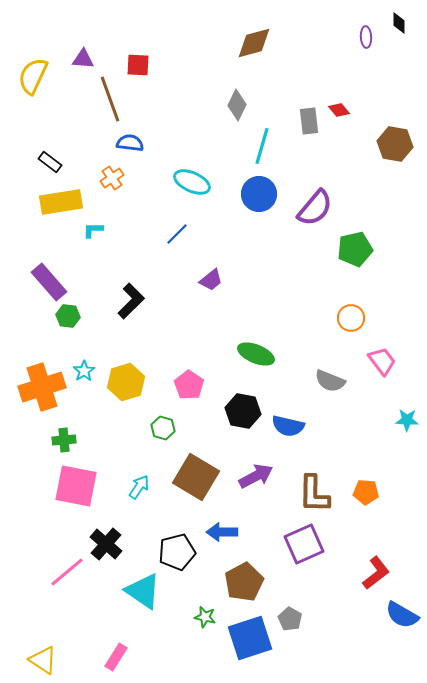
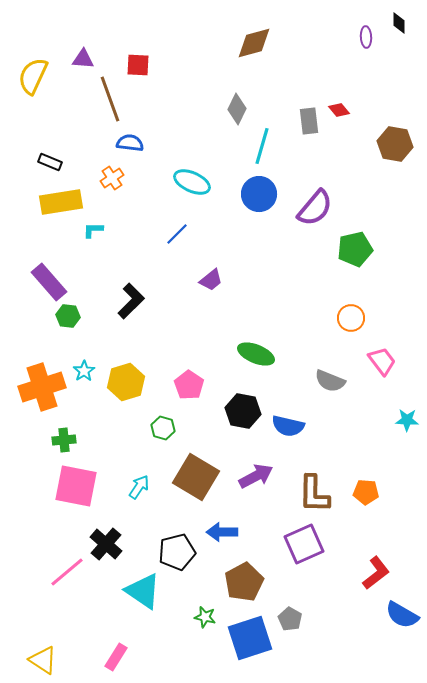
gray diamond at (237, 105): moved 4 px down
black rectangle at (50, 162): rotated 15 degrees counterclockwise
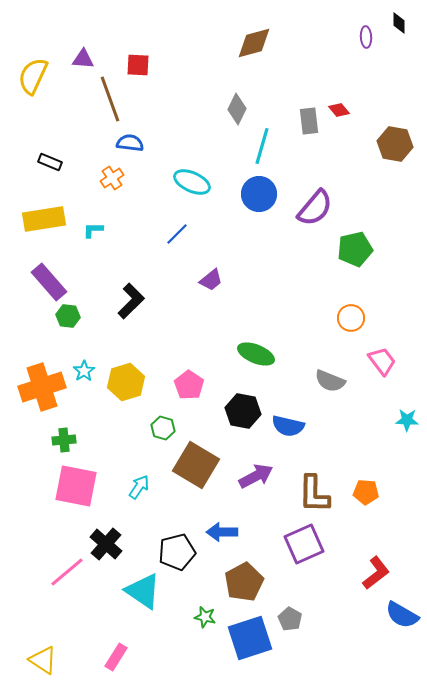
yellow rectangle at (61, 202): moved 17 px left, 17 px down
brown square at (196, 477): moved 12 px up
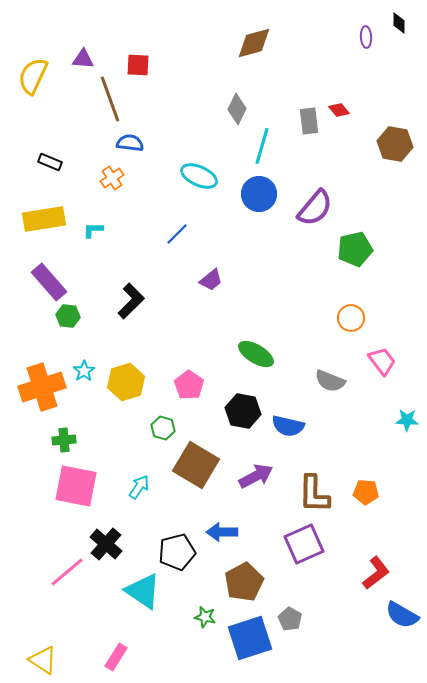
cyan ellipse at (192, 182): moved 7 px right, 6 px up
green ellipse at (256, 354): rotated 9 degrees clockwise
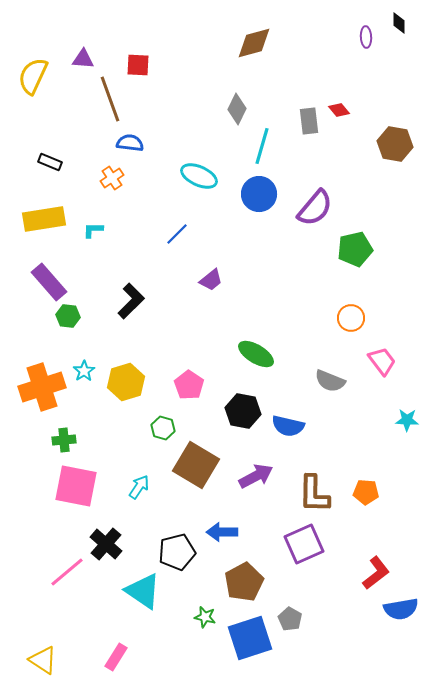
blue semicircle at (402, 615): moved 1 px left, 6 px up; rotated 40 degrees counterclockwise
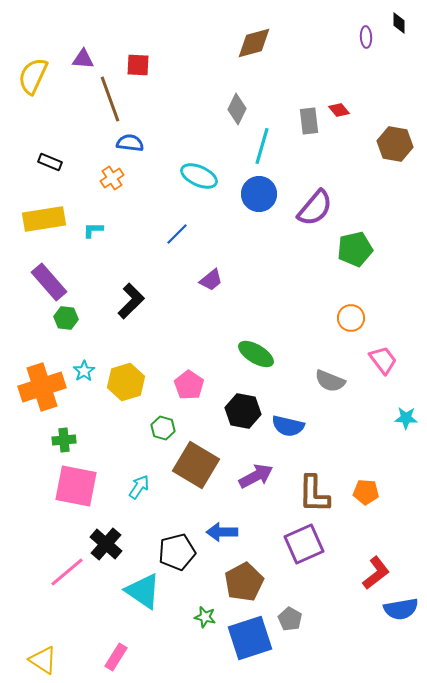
green hexagon at (68, 316): moved 2 px left, 2 px down
pink trapezoid at (382, 361): moved 1 px right, 1 px up
cyan star at (407, 420): moved 1 px left, 2 px up
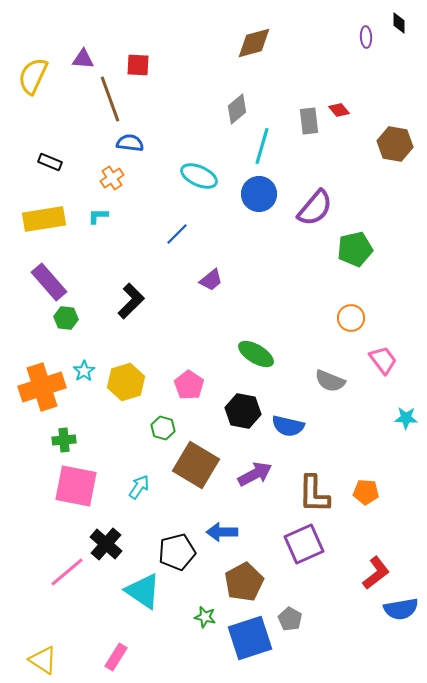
gray diamond at (237, 109): rotated 24 degrees clockwise
cyan L-shape at (93, 230): moved 5 px right, 14 px up
purple arrow at (256, 476): moved 1 px left, 2 px up
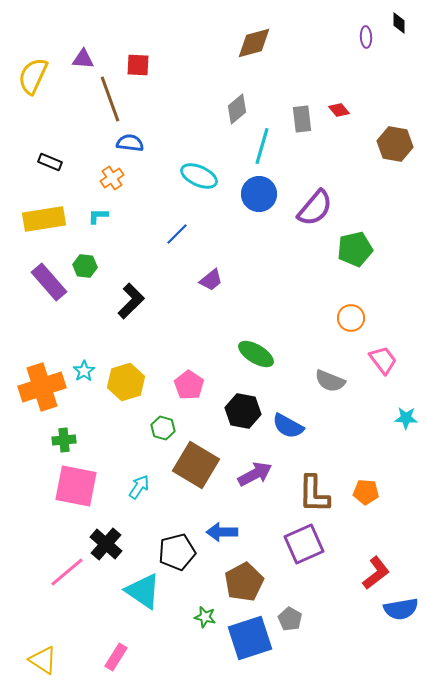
gray rectangle at (309, 121): moved 7 px left, 2 px up
green hexagon at (66, 318): moved 19 px right, 52 px up
blue semicircle at (288, 426): rotated 16 degrees clockwise
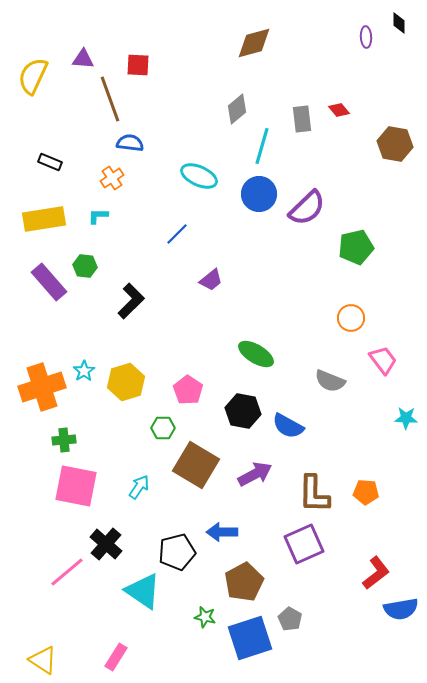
purple semicircle at (315, 208): moved 8 px left; rotated 6 degrees clockwise
green pentagon at (355, 249): moved 1 px right, 2 px up
pink pentagon at (189, 385): moved 1 px left, 5 px down
green hexagon at (163, 428): rotated 15 degrees counterclockwise
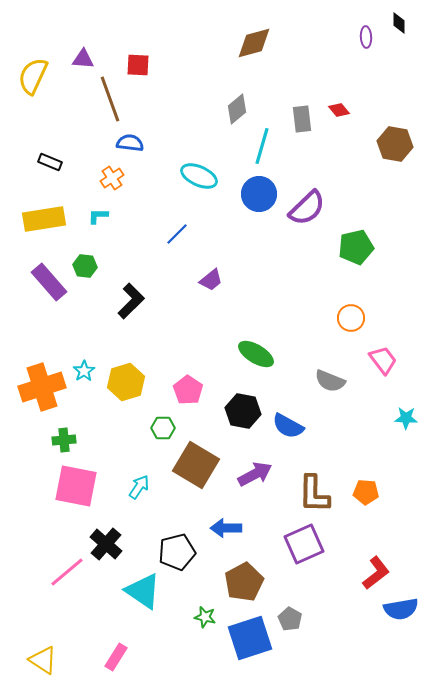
blue arrow at (222, 532): moved 4 px right, 4 px up
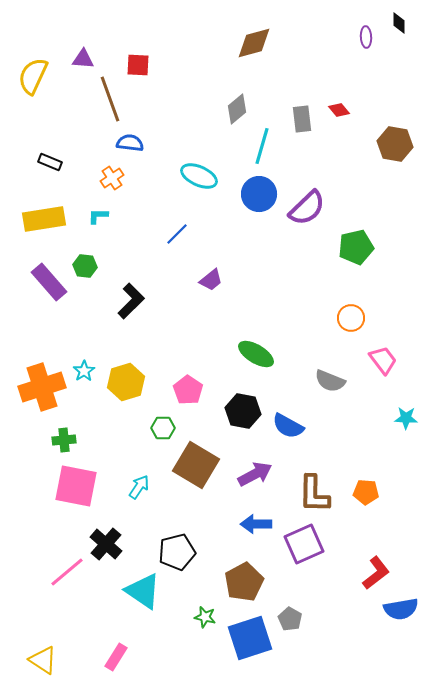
blue arrow at (226, 528): moved 30 px right, 4 px up
